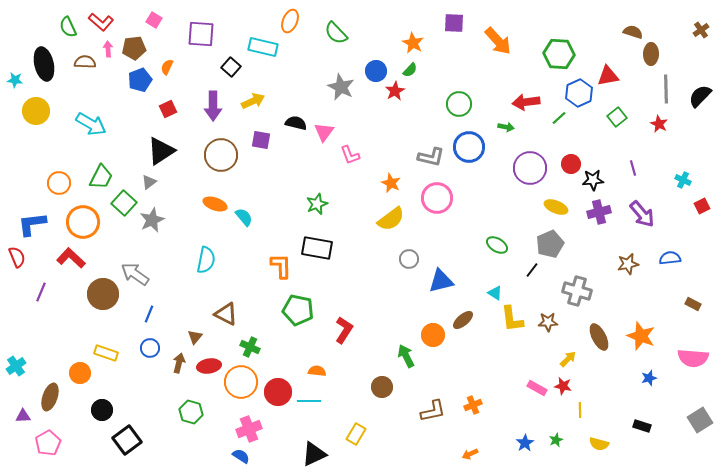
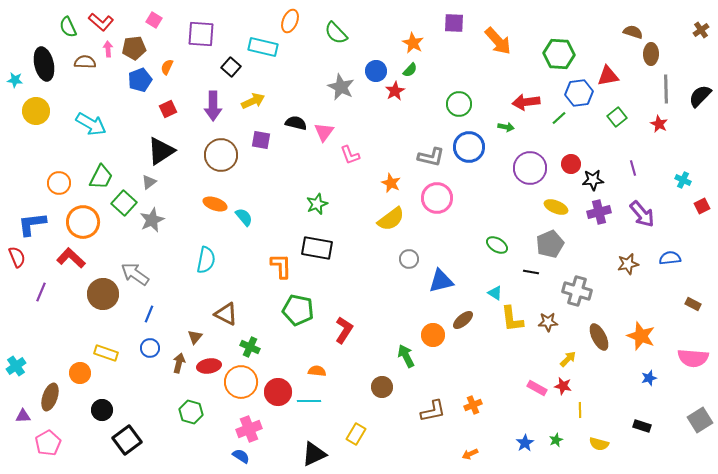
blue hexagon at (579, 93): rotated 16 degrees clockwise
black line at (532, 270): moved 1 px left, 2 px down; rotated 63 degrees clockwise
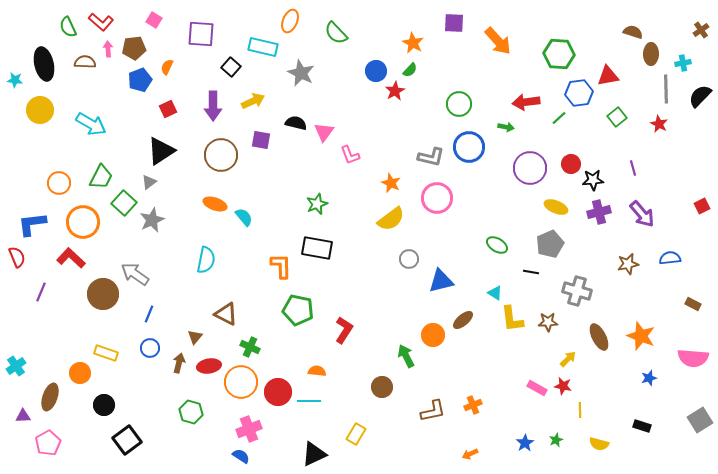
gray star at (341, 87): moved 40 px left, 14 px up
yellow circle at (36, 111): moved 4 px right, 1 px up
cyan cross at (683, 180): moved 117 px up; rotated 35 degrees counterclockwise
black circle at (102, 410): moved 2 px right, 5 px up
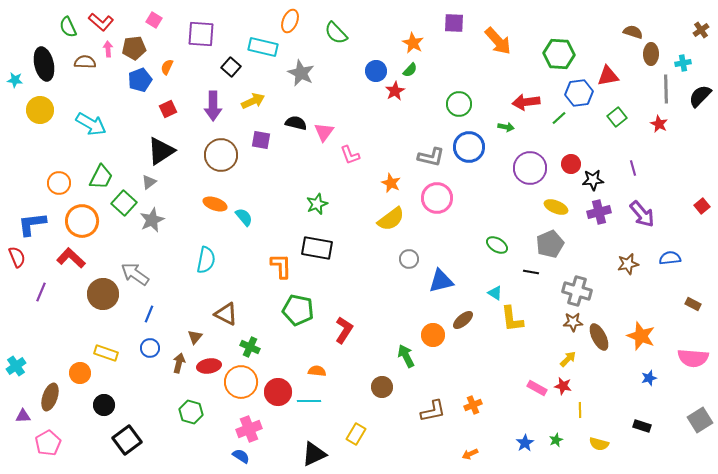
red square at (702, 206): rotated 14 degrees counterclockwise
orange circle at (83, 222): moved 1 px left, 1 px up
brown star at (548, 322): moved 25 px right
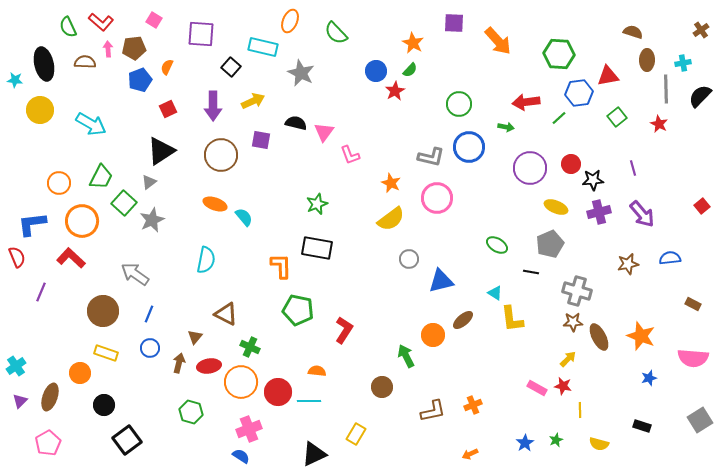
brown ellipse at (651, 54): moved 4 px left, 6 px down
brown circle at (103, 294): moved 17 px down
purple triangle at (23, 416): moved 3 px left, 15 px up; rotated 42 degrees counterclockwise
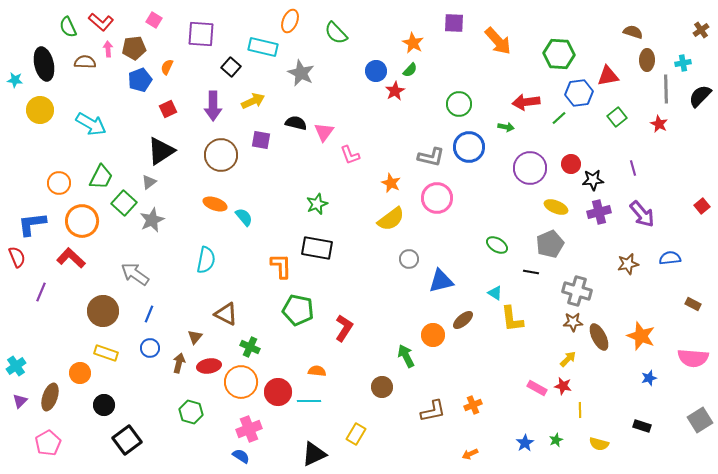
red L-shape at (344, 330): moved 2 px up
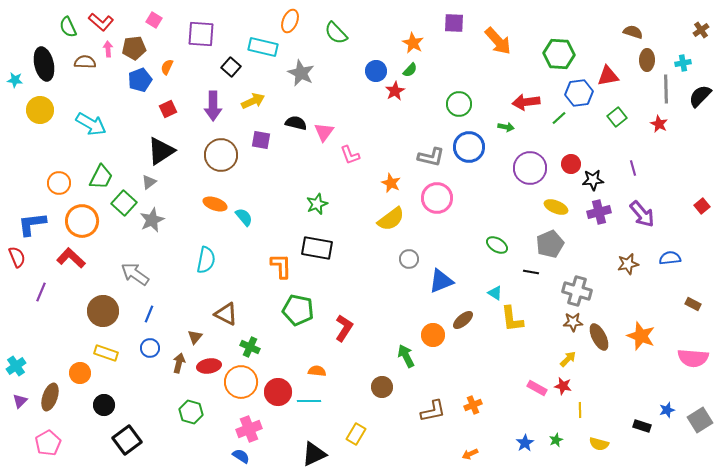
blue triangle at (441, 281): rotated 8 degrees counterclockwise
blue star at (649, 378): moved 18 px right, 32 px down
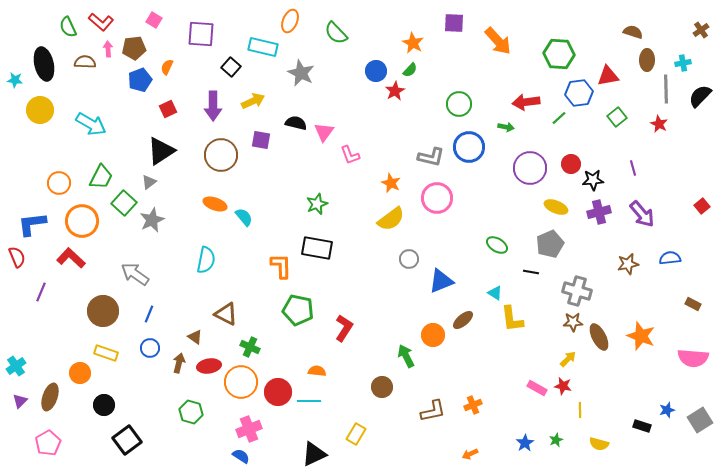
brown triangle at (195, 337): rotated 35 degrees counterclockwise
